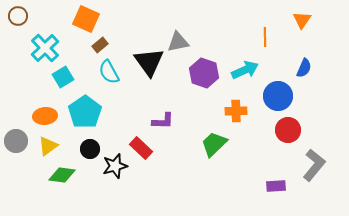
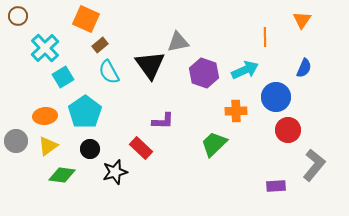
black triangle: moved 1 px right, 3 px down
blue circle: moved 2 px left, 1 px down
black star: moved 6 px down
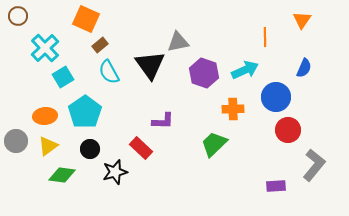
orange cross: moved 3 px left, 2 px up
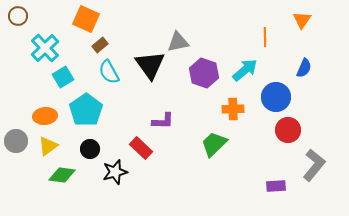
cyan arrow: rotated 16 degrees counterclockwise
cyan pentagon: moved 1 px right, 2 px up
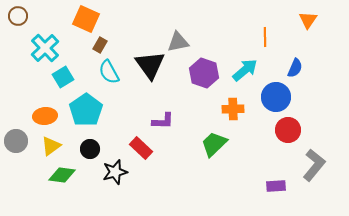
orange triangle: moved 6 px right
brown rectangle: rotated 21 degrees counterclockwise
blue semicircle: moved 9 px left
yellow triangle: moved 3 px right
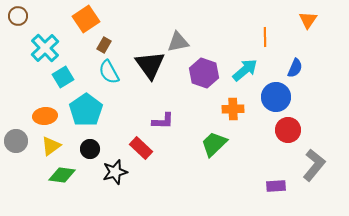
orange square: rotated 32 degrees clockwise
brown rectangle: moved 4 px right
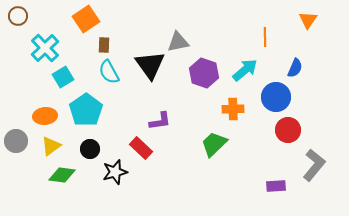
brown rectangle: rotated 28 degrees counterclockwise
purple L-shape: moved 3 px left; rotated 10 degrees counterclockwise
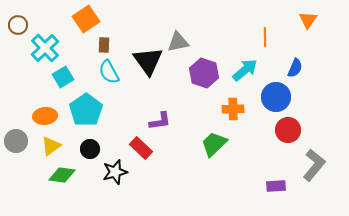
brown circle: moved 9 px down
black triangle: moved 2 px left, 4 px up
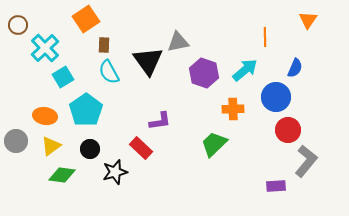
orange ellipse: rotated 15 degrees clockwise
gray L-shape: moved 8 px left, 4 px up
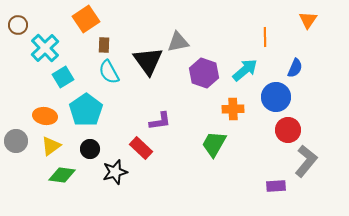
green trapezoid: rotated 16 degrees counterclockwise
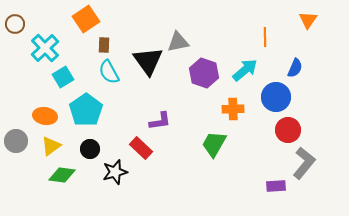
brown circle: moved 3 px left, 1 px up
gray L-shape: moved 2 px left, 2 px down
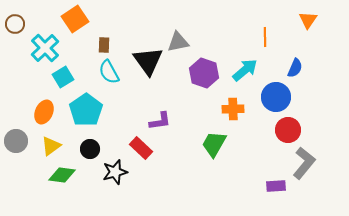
orange square: moved 11 px left
orange ellipse: moved 1 px left, 4 px up; rotated 75 degrees counterclockwise
